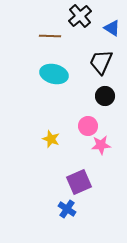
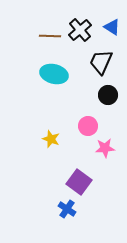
black cross: moved 14 px down
blue triangle: moved 1 px up
black circle: moved 3 px right, 1 px up
pink star: moved 4 px right, 3 px down
purple square: rotated 30 degrees counterclockwise
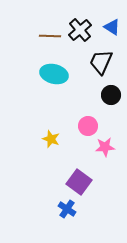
black circle: moved 3 px right
pink star: moved 1 px up
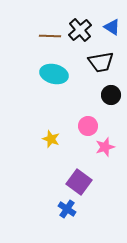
black trapezoid: rotated 124 degrees counterclockwise
pink star: rotated 12 degrees counterclockwise
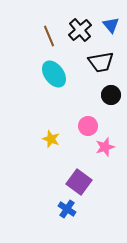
blue triangle: moved 1 px left, 2 px up; rotated 18 degrees clockwise
brown line: moved 1 px left; rotated 65 degrees clockwise
cyan ellipse: rotated 40 degrees clockwise
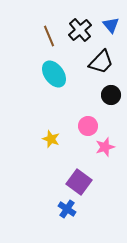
black trapezoid: rotated 36 degrees counterclockwise
